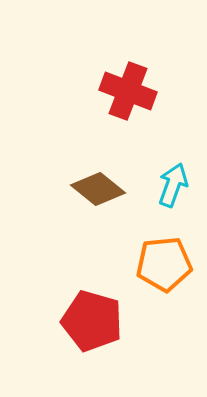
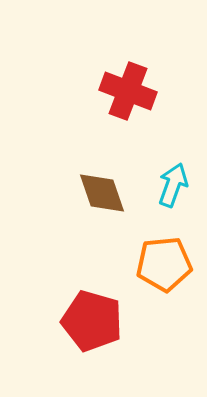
brown diamond: moved 4 px right, 4 px down; rotated 32 degrees clockwise
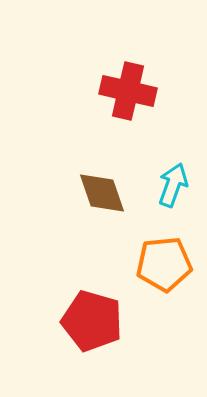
red cross: rotated 8 degrees counterclockwise
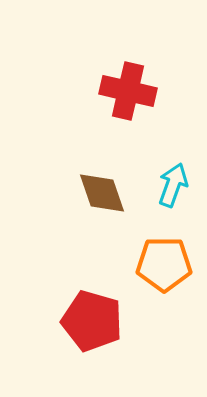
orange pentagon: rotated 6 degrees clockwise
